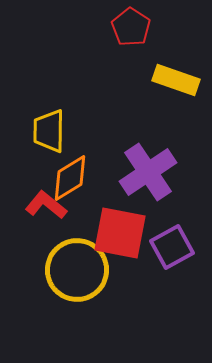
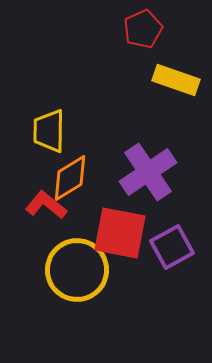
red pentagon: moved 12 px right, 2 px down; rotated 15 degrees clockwise
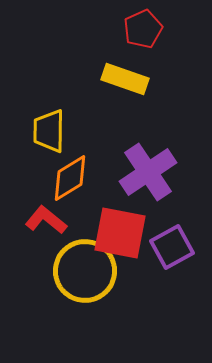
yellow rectangle: moved 51 px left, 1 px up
red L-shape: moved 15 px down
yellow circle: moved 8 px right, 1 px down
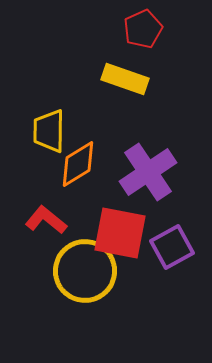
orange diamond: moved 8 px right, 14 px up
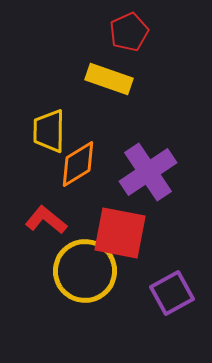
red pentagon: moved 14 px left, 3 px down
yellow rectangle: moved 16 px left
purple square: moved 46 px down
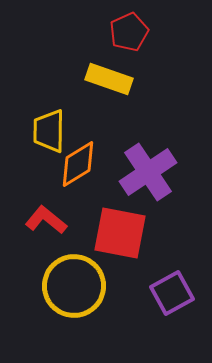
yellow circle: moved 11 px left, 15 px down
